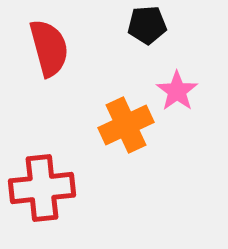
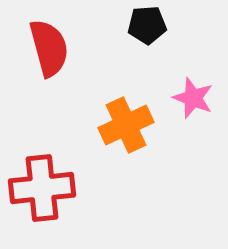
pink star: moved 16 px right, 7 px down; rotated 15 degrees counterclockwise
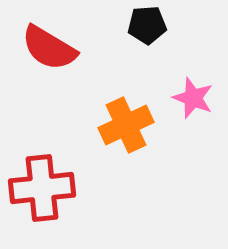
red semicircle: rotated 136 degrees clockwise
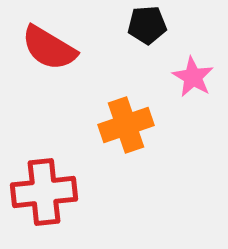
pink star: moved 21 px up; rotated 9 degrees clockwise
orange cross: rotated 6 degrees clockwise
red cross: moved 2 px right, 4 px down
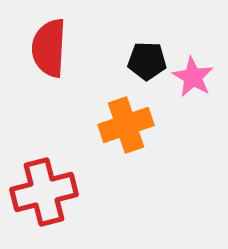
black pentagon: moved 36 px down; rotated 6 degrees clockwise
red semicircle: rotated 62 degrees clockwise
red cross: rotated 8 degrees counterclockwise
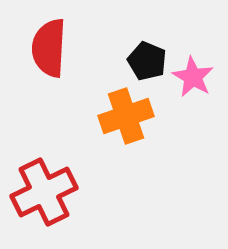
black pentagon: rotated 21 degrees clockwise
orange cross: moved 9 px up
red cross: rotated 12 degrees counterclockwise
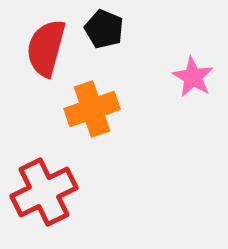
red semicircle: moved 3 px left; rotated 12 degrees clockwise
black pentagon: moved 43 px left, 32 px up
orange cross: moved 34 px left, 7 px up
